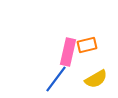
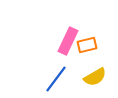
pink rectangle: moved 11 px up; rotated 12 degrees clockwise
yellow semicircle: moved 1 px left, 2 px up
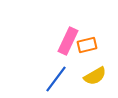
yellow semicircle: moved 1 px up
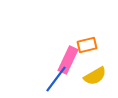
pink rectangle: moved 19 px down
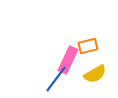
orange rectangle: moved 1 px right, 1 px down
yellow semicircle: moved 2 px up
